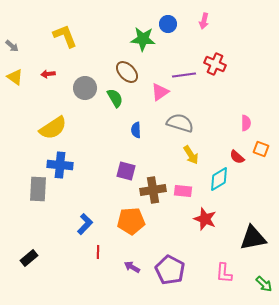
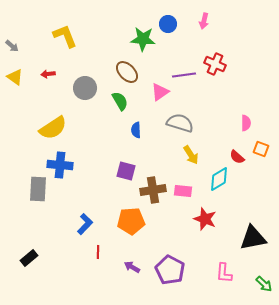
green semicircle: moved 5 px right, 3 px down
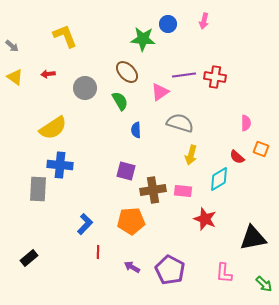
red cross: moved 13 px down; rotated 15 degrees counterclockwise
yellow arrow: rotated 48 degrees clockwise
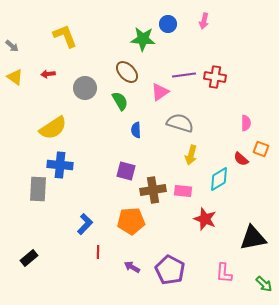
red semicircle: moved 4 px right, 2 px down
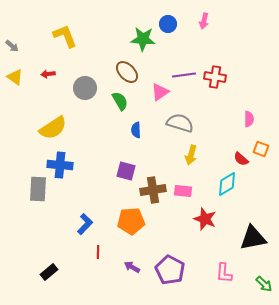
pink semicircle: moved 3 px right, 4 px up
cyan diamond: moved 8 px right, 5 px down
black rectangle: moved 20 px right, 14 px down
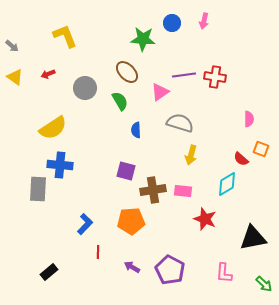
blue circle: moved 4 px right, 1 px up
red arrow: rotated 16 degrees counterclockwise
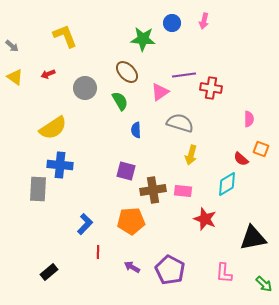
red cross: moved 4 px left, 11 px down
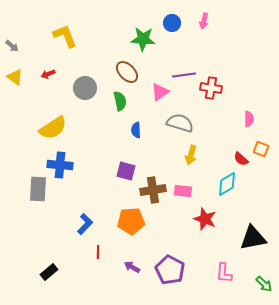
green semicircle: rotated 18 degrees clockwise
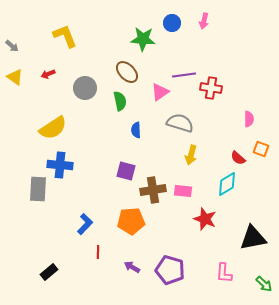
red semicircle: moved 3 px left, 1 px up
purple pentagon: rotated 12 degrees counterclockwise
